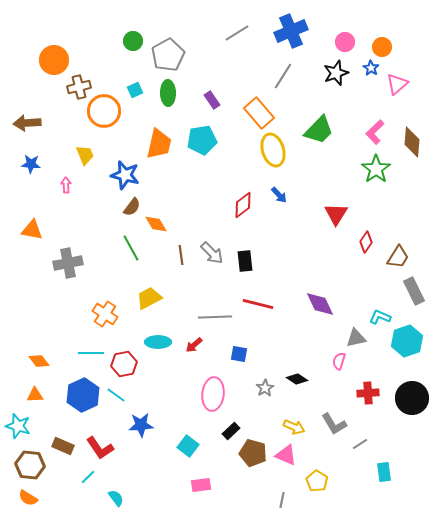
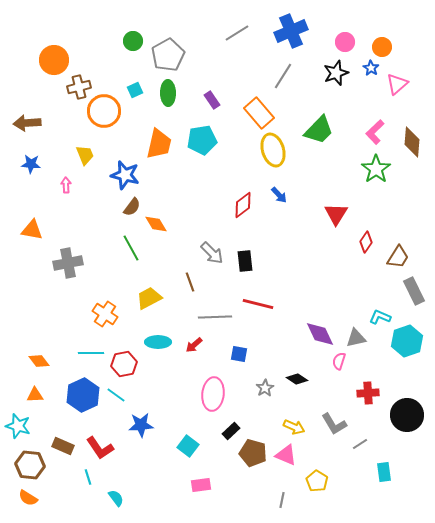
brown line at (181, 255): moved 9 px right, 27 px down; rotated 12 degrees counterclockwise
purple diamond at (320, 304): moved 30 px down
black circle at (412, 398): moved 5 px left, 17 px down
cyan line at (88, 477): rotated 63 degrees counterclockwise
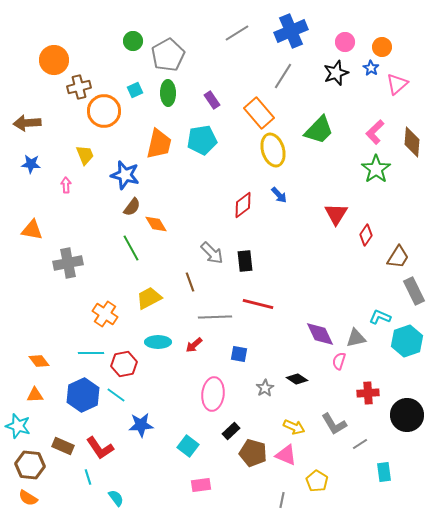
red diamond at (366, 242): moved 7 px up
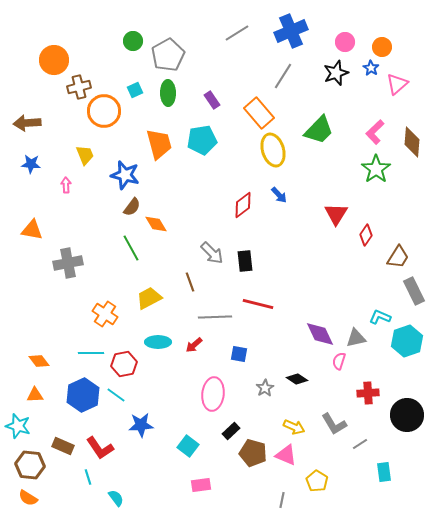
orange trapezoid at (159, 144): rotated 28 degrees counterclockwise
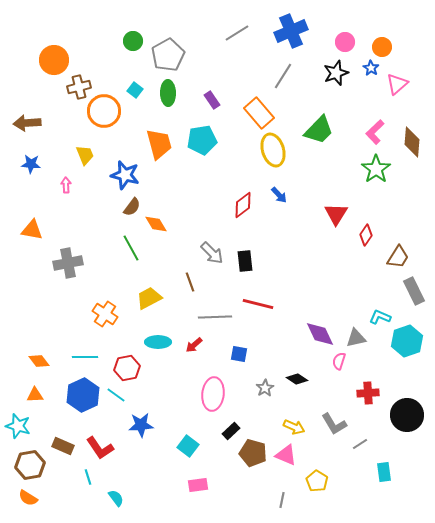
cyan square at (135, 90): rotated 28 degrees counterclockwise
cyan line at (91, 353): moved 6 px left, 4 px down
red hexagon at (124, 364): moved 3 px right, 4 px down
brown hexagon at (30, 465): rotated 16 degrees counterclockwise
pink rectangle at (201, 485): moved 3 px left
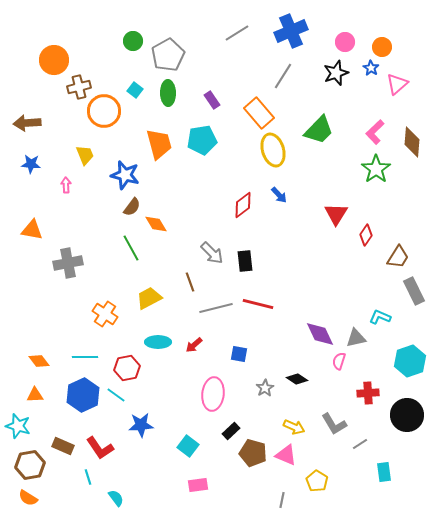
gray line at (215, 317): moved 1 px right, 9 px up; rotated 12 degrees counterclockwise
cyan hexagon at (407, 341): moved 3 px right, 20 px down
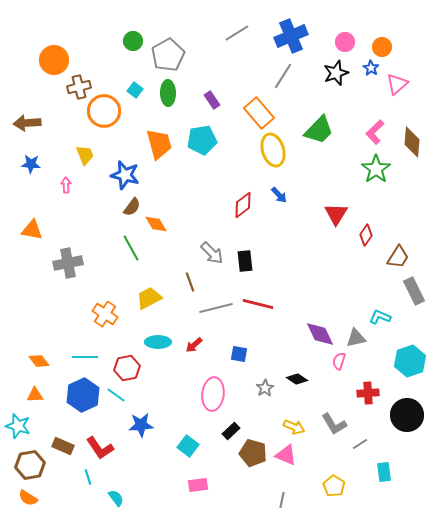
blue cross at (291, 31): moved 5 px down
yellow pentagon at (317, 481): moved 17 px right, 5 px down
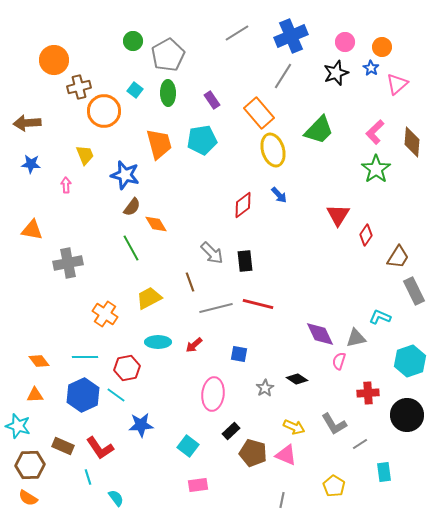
red triangle at (336, 214): moved 2 px right, 1 px down
brown hexagon at (30, 465): rotated 8 degrees clockwise
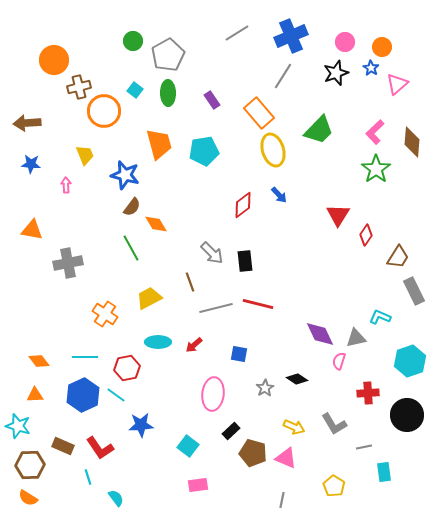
cyan pentagon at (202, 140): moved 2 px right, 11 px down
gray line at (360, 444): moved 4 px right, 3 px down; rotated 21 degrees clockwise
pink triangle at (286, 455): moved 3 px down
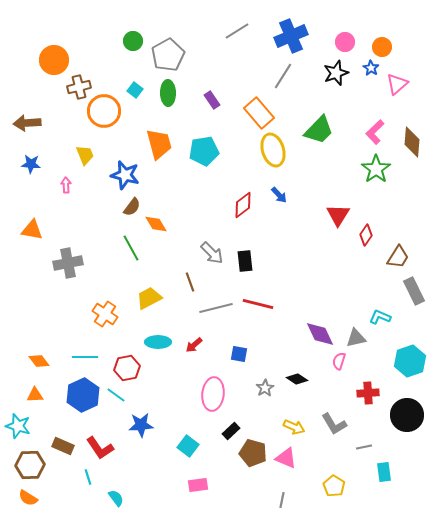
gray line at (237, 33): moved 2 px up
